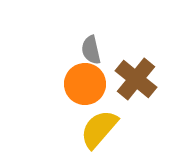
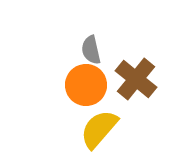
orange circle: moved 1 px right, 1 px down
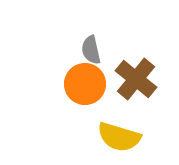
orange circle: moved 1 px left, 1 px up
yellow semicircle: moved 20 px right, 8 px down; rotated 114 degrees counterclockwise
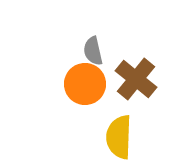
gray semicircle: moved 2 px right, 1 px down
yellow semicircle: rotated 75 degrees clockwise
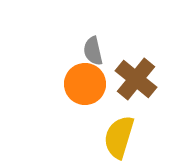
yellow semicircle: rotated 15 degrees clockwise
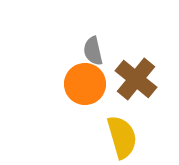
yellow semicircle: moved 3 px right; rotated 147 degrees clockwise
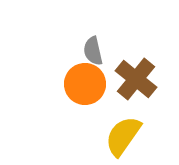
yellow semicircle: moved 1 px right, 1 px up; rotated 129 degrees counterclockwise
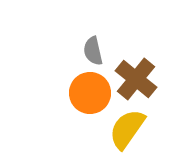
orange circle: moved 5 px right, 9 px down
yellow semicircle: moved 4 px right, 7 px up
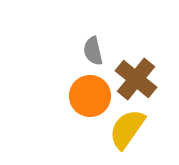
orange circle: moved 3 px down
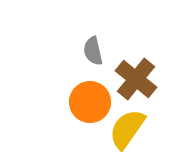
orange circle: moved 6 px down
